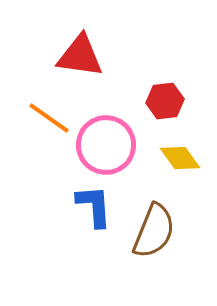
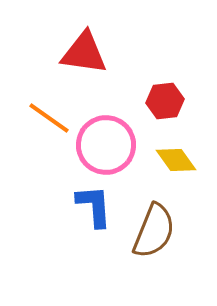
red triangle: moved 4 px right, 3 px up
yellow diamond: moved 4 px left, 2 px down
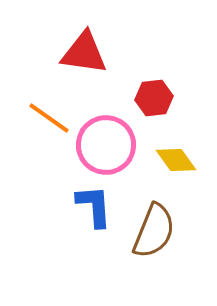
red hexagon: moved 11 px left, 3 px up
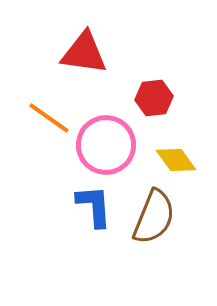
brown semicircle: moved 14 px up
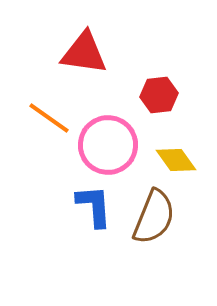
red hexagon: moved 5 px right, 3 px up
pink circle: moved 2 px right
